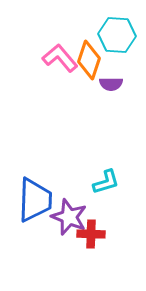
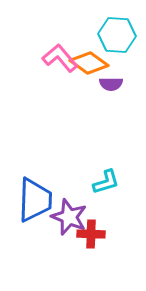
orange diamond: moved 3 px down; rotated 72 degrees counterclockwise
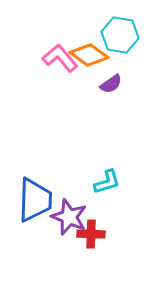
cyan hexagon: moved 3 px right; rotated 6 degrees clockwise
orange diamond: moved 8 px up
purple semicircle: rotated 35 degrees counterclockwise
cyan L-shape: moved 1 px right
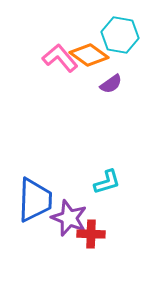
purple star: moved 1 px down
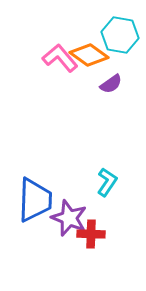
cyan L-shape: rotated 40 degrees counterclockwise
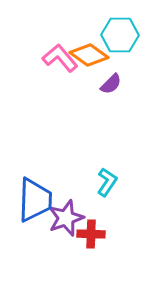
cyan hexagon: rotated 9 degrees counterclockwise
purple semicircle: rotated 10 degrees counterclockwise
purple star: moved 3 px left; rotated 30 degrees clockwise
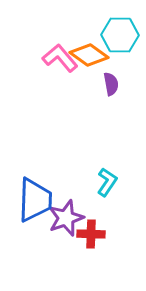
purple semicircle: rotated 55 degrees counterclockwise
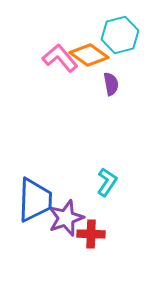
cyan hexagon: rotated 15 degrees counterclockwise
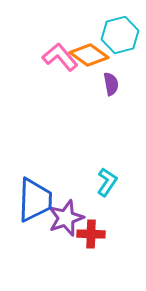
pink L-shape: moved 1 px up
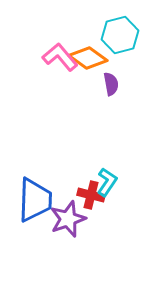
orange diamond: moved 1 px left, 3 px down
purple star: moved 2 px right, 1 px down
red cross: moved 39 px up; rotated 12 degrees clockwise
